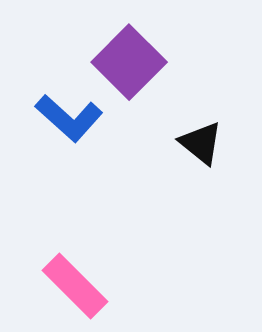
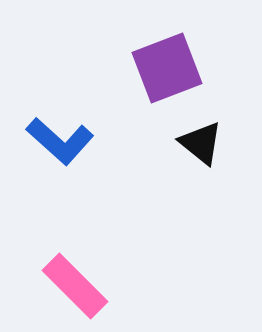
purple square: moved 38 px right, 6 px down; rotated 24 degrees clockwise
blue L-shape: moved 9 px left, 23 px down
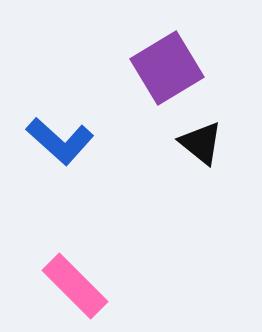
purple square: rotated 10 degrees counterclockwise
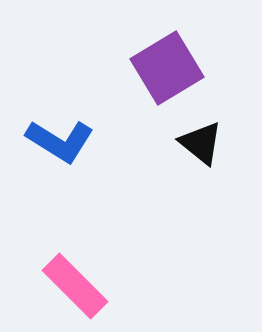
blue L-shape: rotated 10 degrees counterclockwise
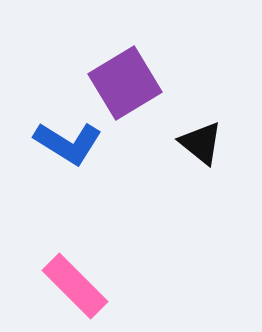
purple square: moved 42 px left, 15 px down
blue L-shape: moved 8 px right, 2 px down
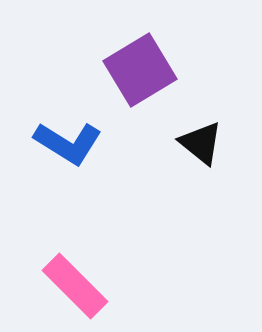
purple square: moved 15 px right, 13 px up
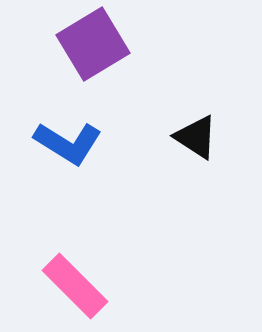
purple square: moved 47 px left, 26 px up
black triangle: moved 5 px left, 6 px up; rotated 6 degrees counterclockwise
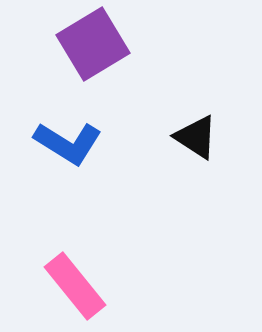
pink rectangle: rotated 6 degrees clockwise
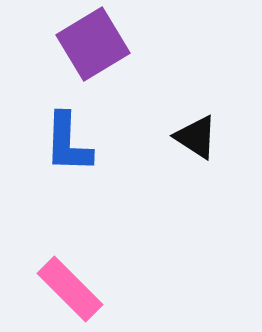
blue L-shape: rotated 60 degrees clockwise
pink rectangle: moved 5 px left, 3 px down; rotated 6 degrees counterclockwise
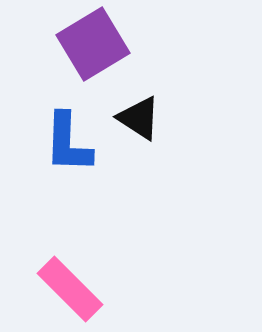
black triangle: moved 57 px left, 19 px up
